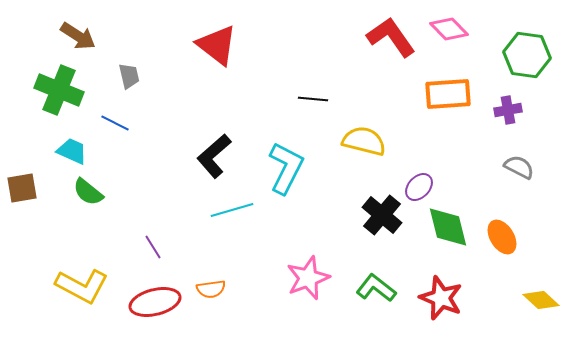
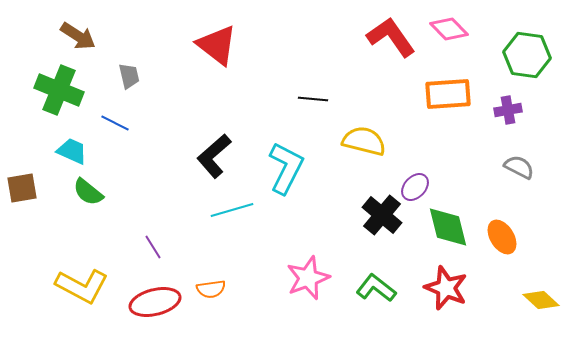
purple ellipse: moved 4 px left
red star: moved 5 px right, 10 px up
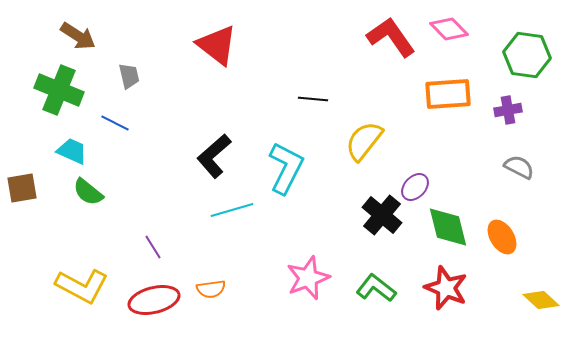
yellow semicircle: rotated 66 degrees counterclockwise
red ellipse: moved 1 px left, 2 px up
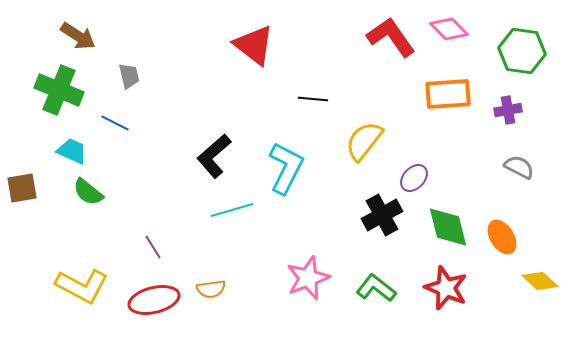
red triangle: moved 37 px right
green hexagon: moved 5 px left, 4 px up
purple ellipse: moved 1 px left, 9 px up
black cross: rotated 21 degrees clockwise
yellow diamond: moved 1 px left, 19 px up
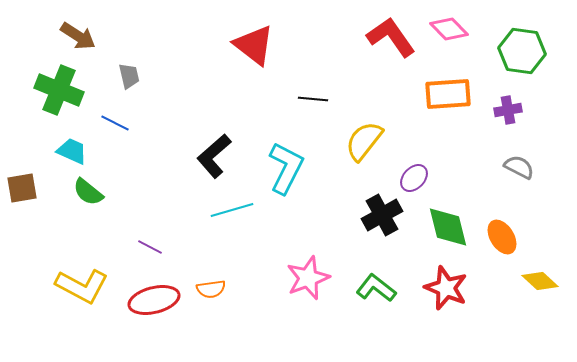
purple line: moved 3 px left; rotated 30 degrees counterclockwise
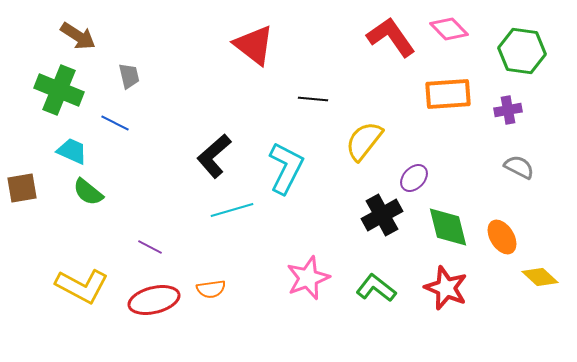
yellow diamond: moved 4 px up
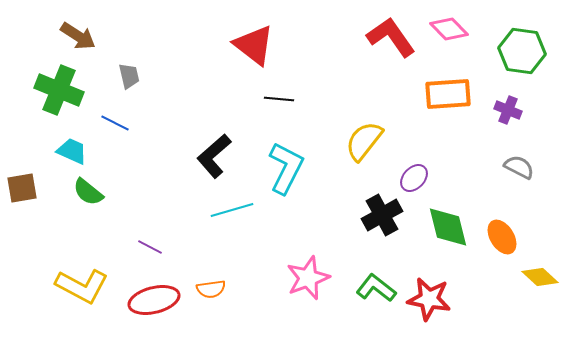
black line: moved 34 px left
purple cross: rotated 32 degrees clockwise
red star: moved 17 px left, 11 px down; rotated 12 degrees counterclockwise
